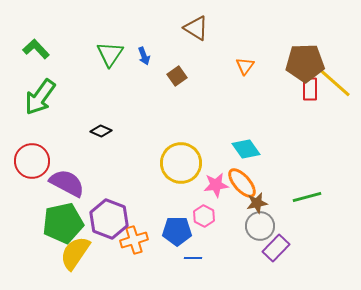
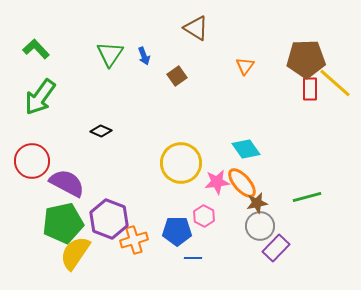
brown pentagon: moved 1 px right, 4 px up
pink star: moved 1 px right, 3 px up
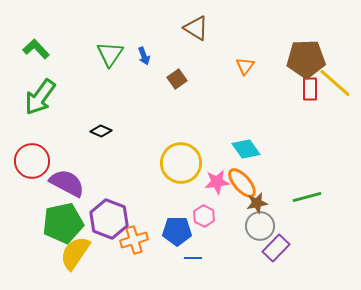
brown square: moved 3 px down
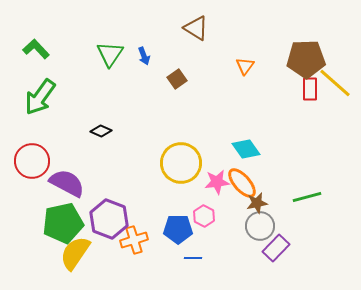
blue pentagon: moved 1 px right, 2 px up
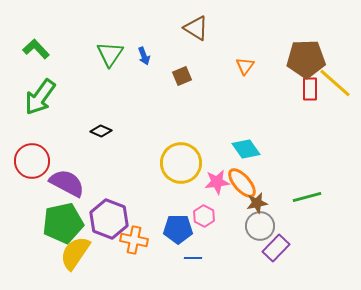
brown square: moved 5 px right, 3 px up; rotated 12 degrees clockwise
orange cross: rotated 28 degrees clockwise
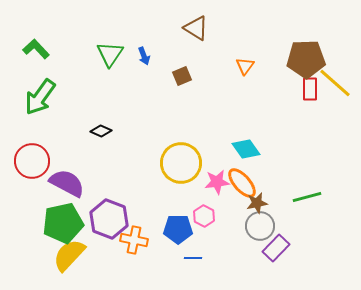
yellow semicircle: moved 6 px left, 2 px down; rotated 9 degrees clockwise
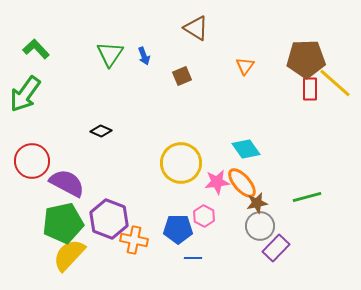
green arrow: moved 15 px left, 3 px up
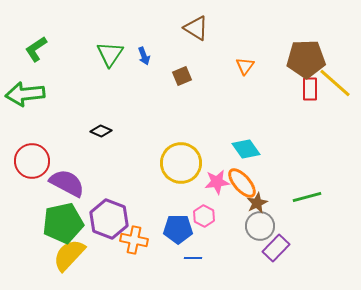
green L-shape: rotated 80 degrees counterclockwise
green arrow: rotated 48 degrees clockwise
brown star: rotated 15 degrees counterclockwise
